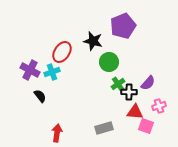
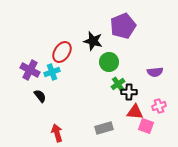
purple semicircle: moved 7 px right, 11 px up; rotated 42 degrees clockwise
red arrow: rotated 24 degrees counterclockwise
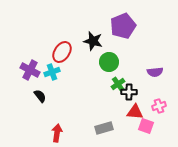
red arrow: rotated 24 degrees clockwise
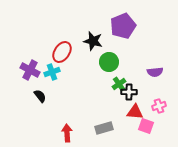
green cross: moved 1 px right
red arrow: moved 10 px right; rotated 12 degrees counterclockwise
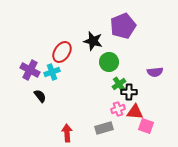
pink cross: moved 41 px left, 3 px down
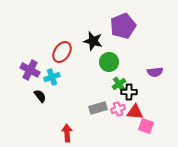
cyan cross: moved 5 px down
gray rectangle: moved 6 px left, 20 px up
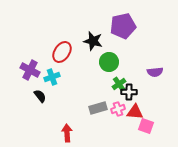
purple pentagon: rotated 10 degrees clockwise
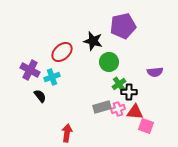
red ellipse: rotated 15 degrees clockwise
gray rectangle: moved 4 px right, 1 px up
red arrow: rotated 12 degrees clockwise
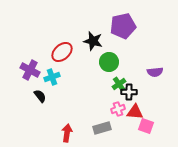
gray rectangle: moved 21 px down
